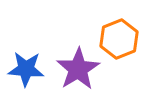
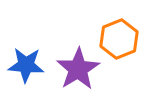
blue star: moved 4 px up
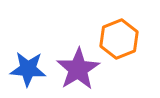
blue star: moved 2 px right, 4 px down
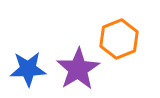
blue star: rotated 6 degrees counterclockwise
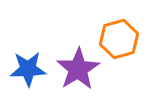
orange hexagon: rotated 6 degrees clockwise
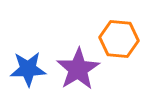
orange hexagon: rotated 21 degrees clockwise
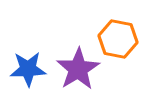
orange hexagon: moved 1 px left; rotated 6 degrees clockwise
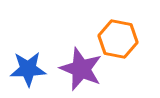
purple star: moved 3 px right; rotated 18 degrees counterclockwise
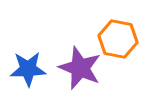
purple star: moved 1 px left, 1 px up
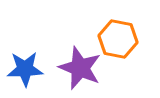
blue star: moved 3 px left
